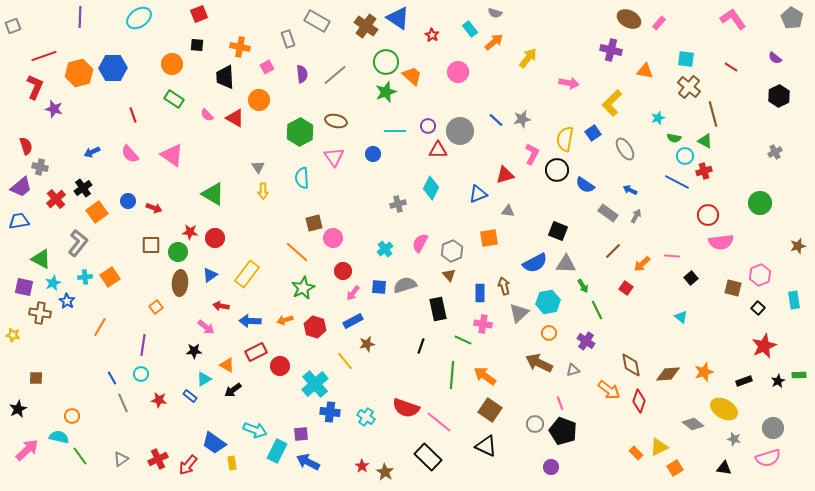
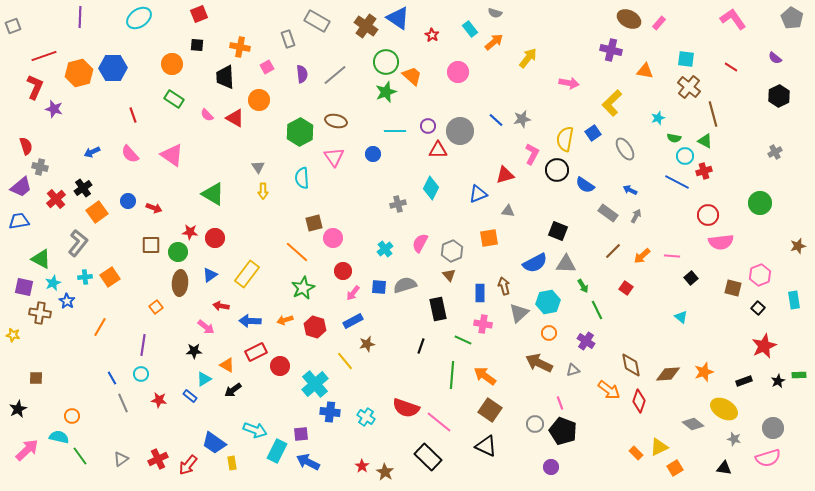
orange arrow at (642, 264): moved 8 px up
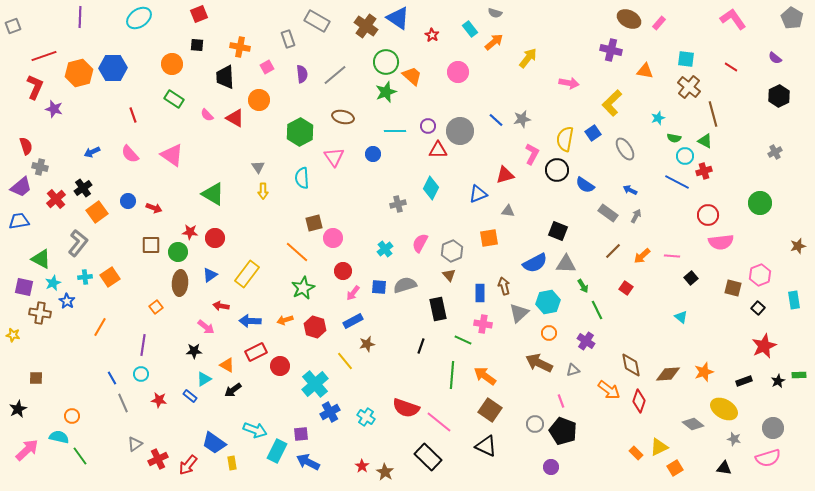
brown ellipse at (336, 121): moved 7 px right, 4 px up
pink line at (560, 403): moved 1 px right, 2 px up
blue cross at (330, 412): rotated 36 degrees counterclockwise
gray triangle at (121, 459): moved 14 px right, 15 px up
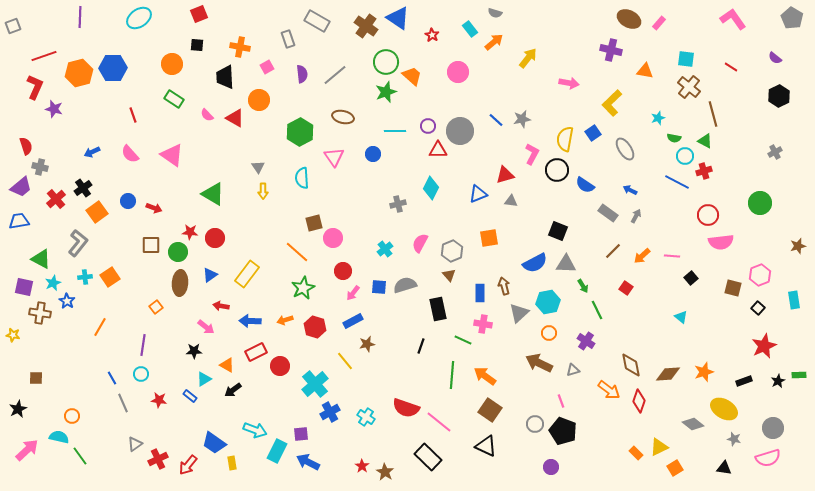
gray triangle at (508, 211): moved 3 px right, 10 px up
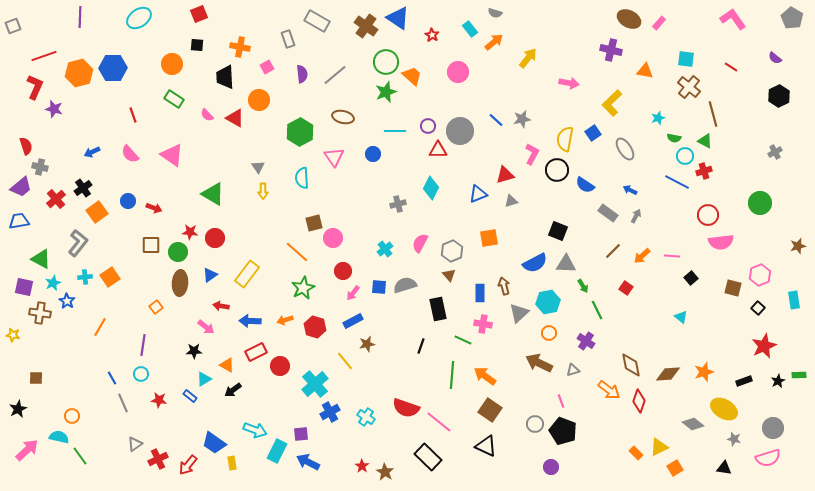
gray triangle at (511, 201): rotated 24 degrees counterclockwise
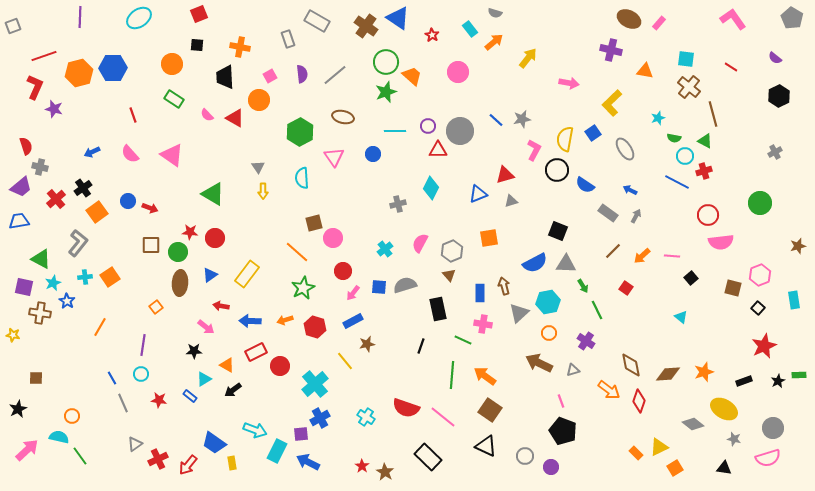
pink square at (267, 67): moved 3 px right, 9 px down
pink L-shape at (532, 154): moved 2 px right, 4 px up
red arrow at (154, 208): moved 4 px left
blue cross at (330, 412): moved 10 px left, 6 px down
pink line at (439, 422): moved 4 px right, 5 px up
gray circle at (535, 424): moved 10 px left, 32 px down
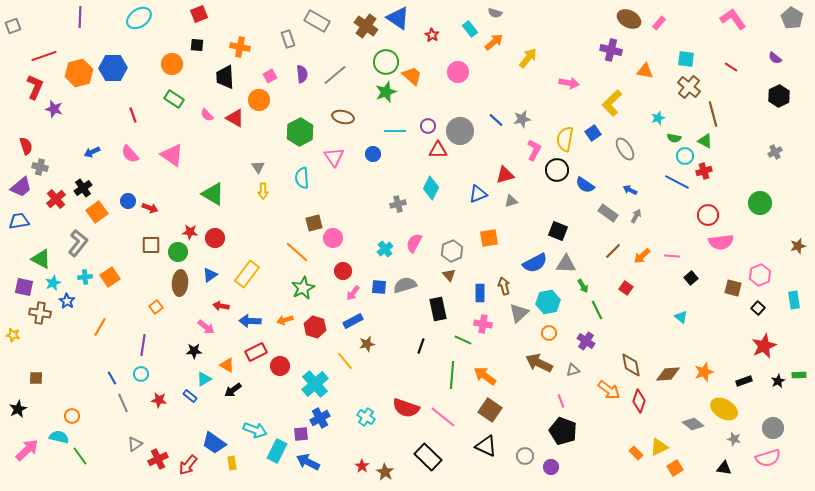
pink semicircle at (420, 243): moved 6 px left
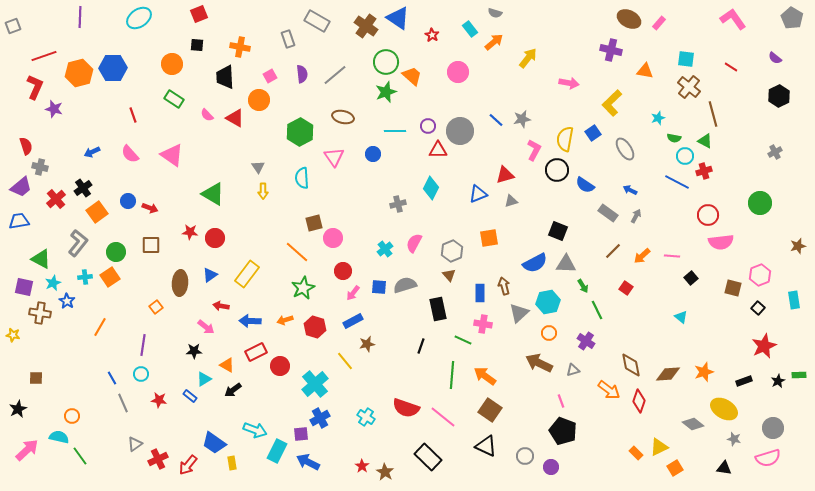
green circle at (178, 252): moved 62 px left
